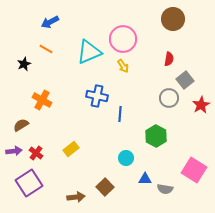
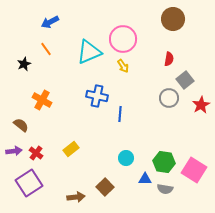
orange line: rotated 24 degrees clockwise
brown semicircle: rotated 70 degrees clockwise
green hexagon: moved 8 px right, 26 px down; rotated 20 degrees counterclockwise
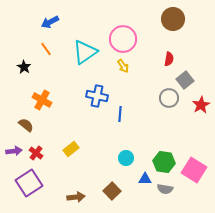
cyan triangle: moved 4 px left; rotated 12 degrees counterclockwise
black star: moved 3 px down; rotated 16 degrees counterclockwise
brown semicircle: moved 5 px right
brown square: moved 7 px right, 4 px down
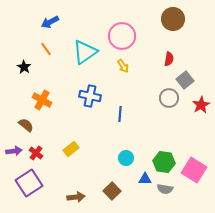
pink circle: moved 1 px left, 3 px up
blue cross: moved 7 px left
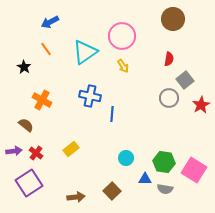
blue line: moved 8 px left
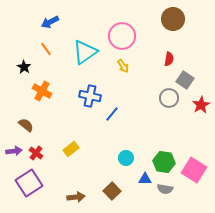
gray square: rotated 18 degrees counterclockwise
orange cross: moved 9 px up
blue line: rotated 35 degrees clockwise
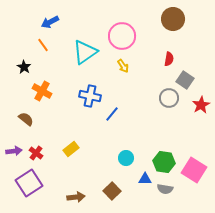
orange line: moved 3 px left, 4 px up
brown semicircle: moved 6 px up
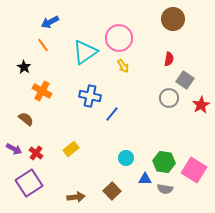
pink circle: moved 3 px left, 2 px down
purple arrow: moved 2 px up; rotated 35 degrees clockwise
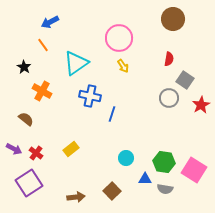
cyan triangle: moved 9 px left, 11 px down
blue line: rotated 21 degrees counterclockwise
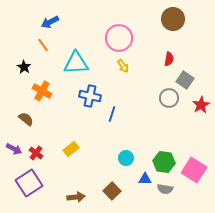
cyan triangle: rotated 32 degrees clockwise
